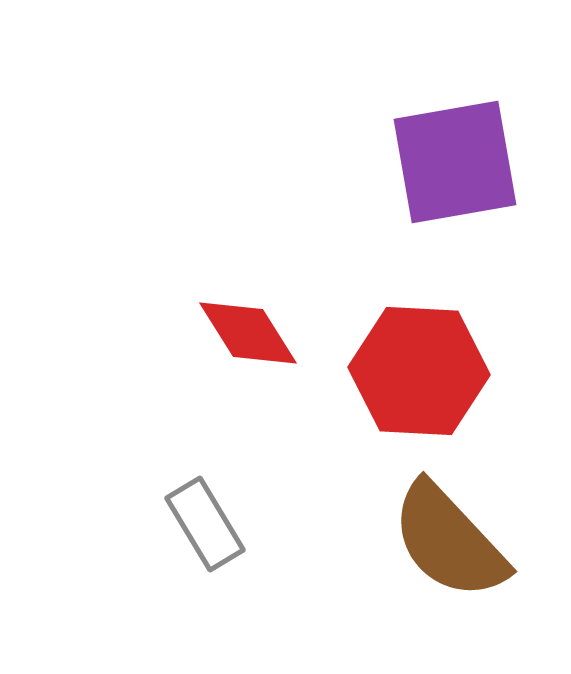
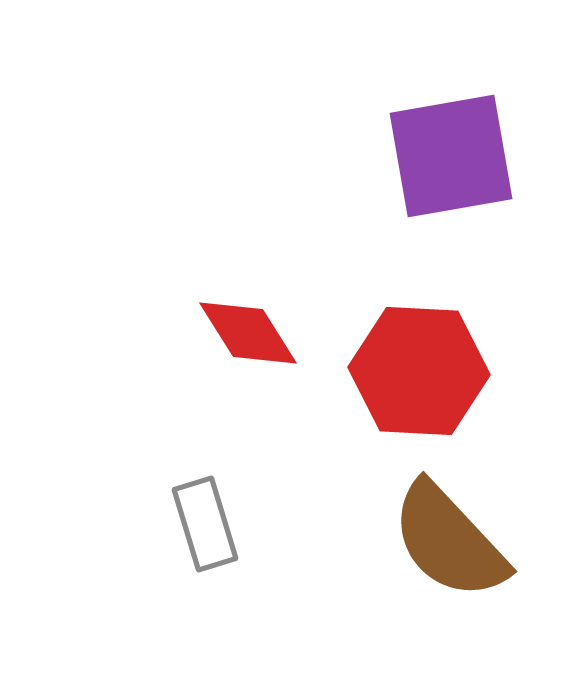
purple square: moved 4 px left, 6 px up
gray rectangle: rotated 14 degrees clockwise
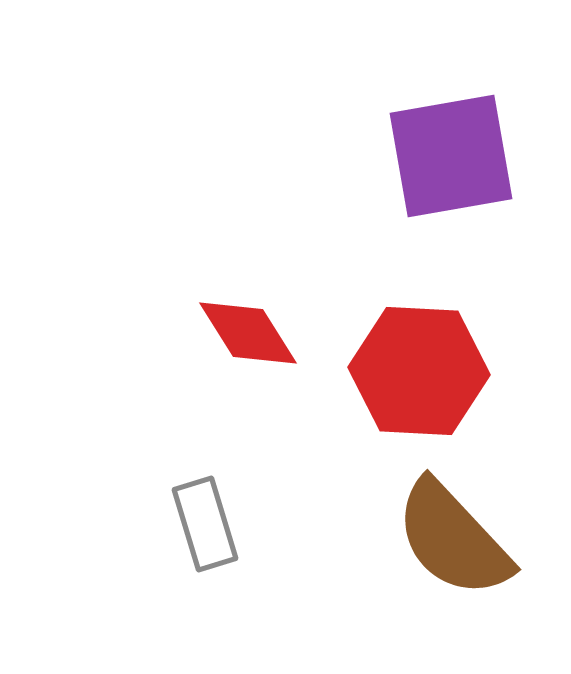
brown semicircle: moved 4 px right, 2 px up
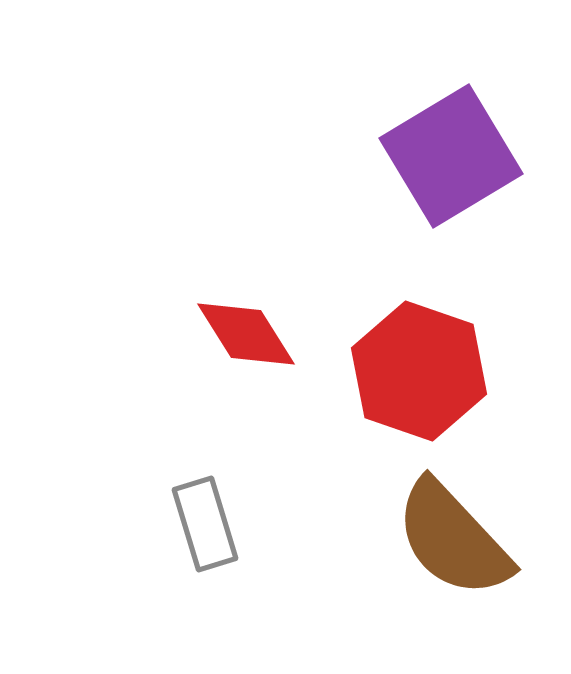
purple square: rotated 21 degrees counterclockwise
red diamond: moved 2 px left, 1 px down
red hexagon: rotated 16 degrees clockwise
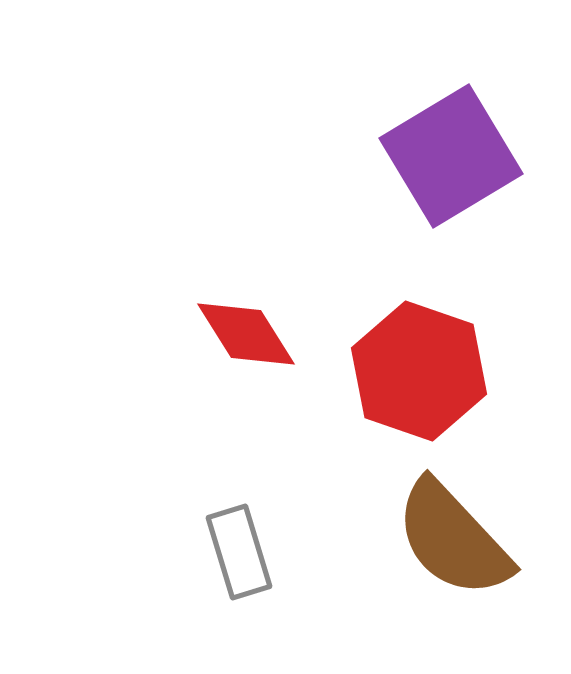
gray rectangle: moved 34 px right, 28 px down
